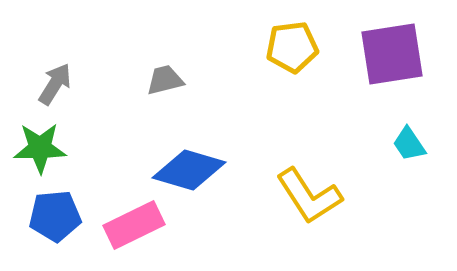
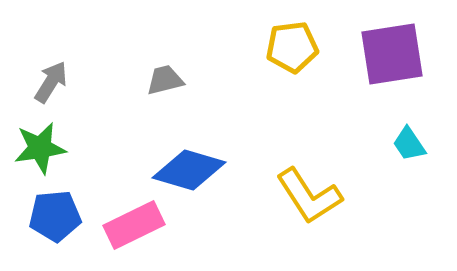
gray arrow: moved 4 px left, 2 px up
green star: rotated 8 degrees counterclockwise
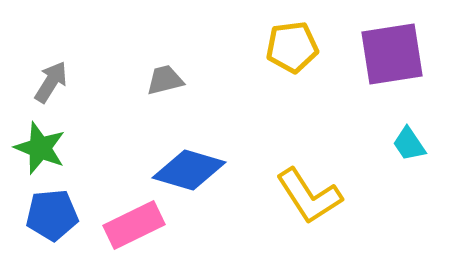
green star: rotated 30 degrees clockwise
blue pentagon: moved 3 px left, 1 px up
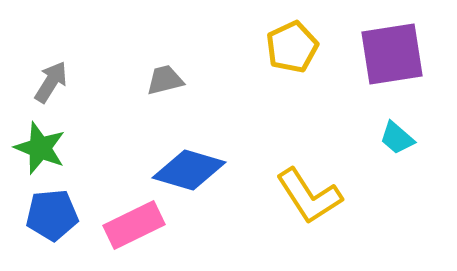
yellow pentagon: rotated 18 degrees counterclockwise
cyan trapezoid: moved 12 px left, 6 px up; rotated 15 degrees counterclockwise
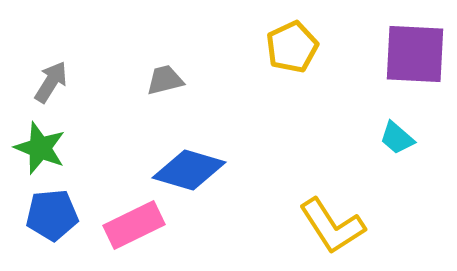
purple square: moved 23 px right; rotated 12 degrees clockwise
yellow L-shape: moved 23 px right, 30 px down
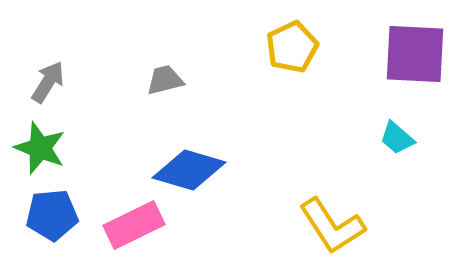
gray arrow: moved 3 px left
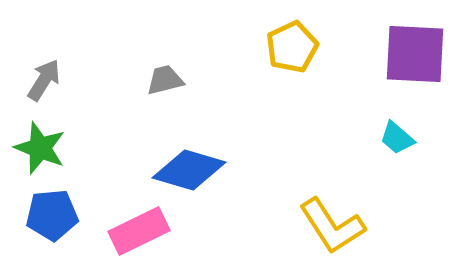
gray arrow: moved 4 px left, 2 px up
pink rectangle: moved 5 px right, 6 px down
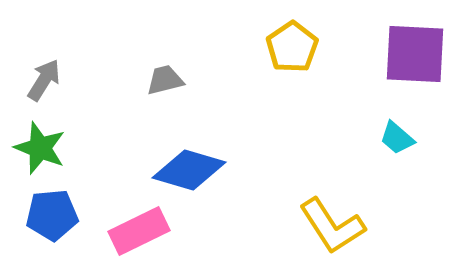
yellow pentagon: rotated 9 degrees counterclockwise
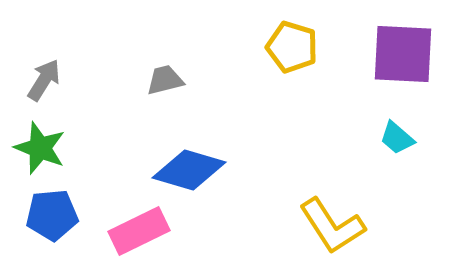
yellow pentagon: rotated 21 degrees counterclockwise
purple square: moved 12 px left
